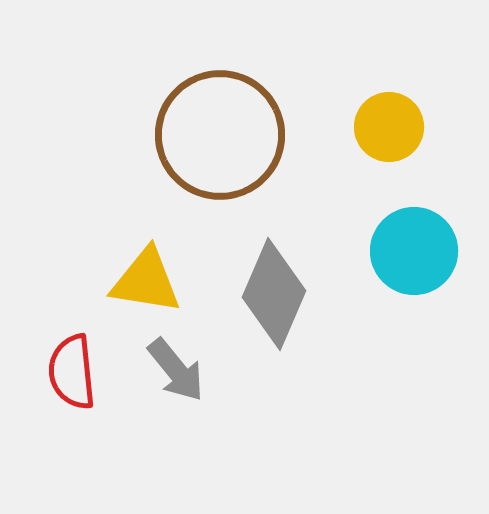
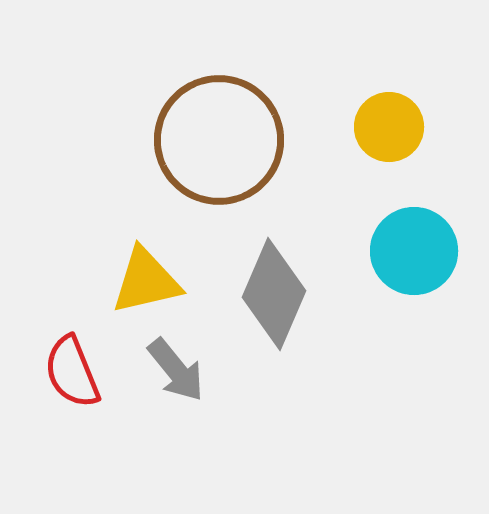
brown circle: moved 1 px left, 5 px down
yellow triangle: rotated 22 degrees counterclockwise
red semicircle: rotated 16 degrees counterclockwise
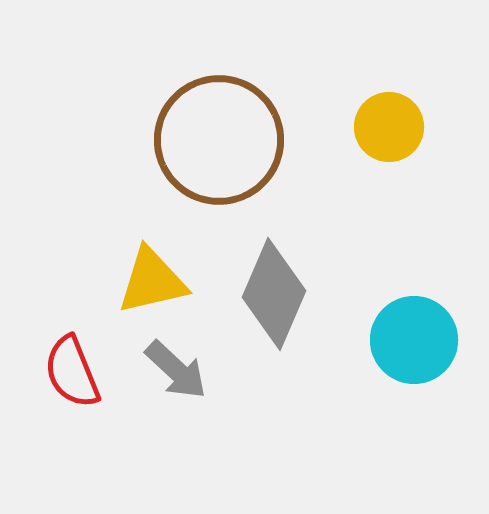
cyan circle: moved 89 px down
yellow triangle: moved 6 px right
gray arrow: rotated 8 degrees counterclockwise
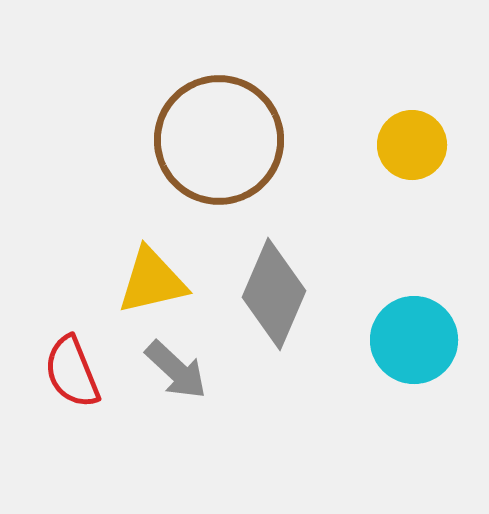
yellow circle: moved 23 px right, 18 px down
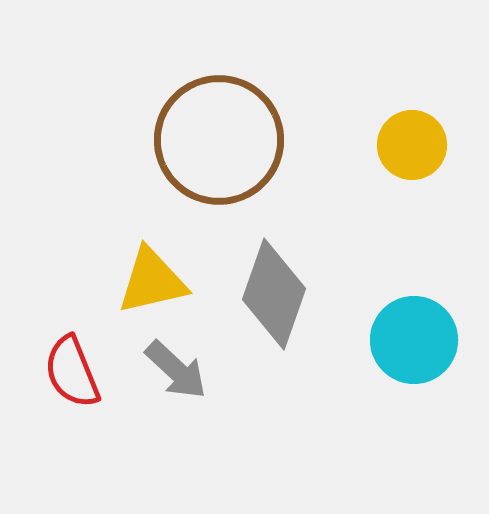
gray diamond: rotated 4 degrees counterclockwise
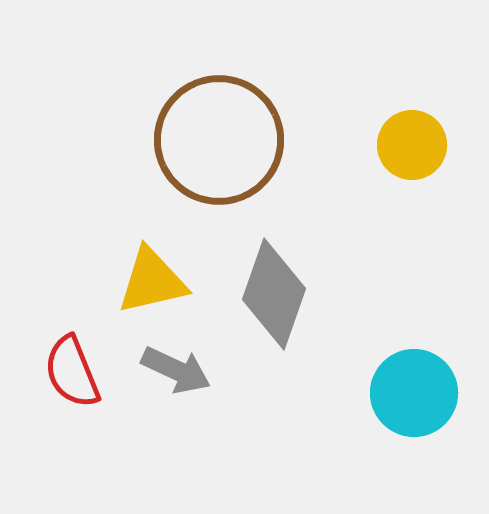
cyan circle: moved 53 px down
gray arrow: rotated 18 degrees counterclockwise
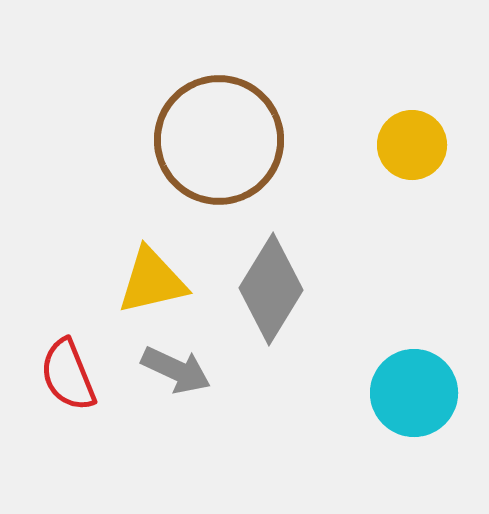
gray diamond: moved 3 px left, 5 px up; rotated 12 degrees clockwise
red semicircle: moved 4 px left, 3 px down
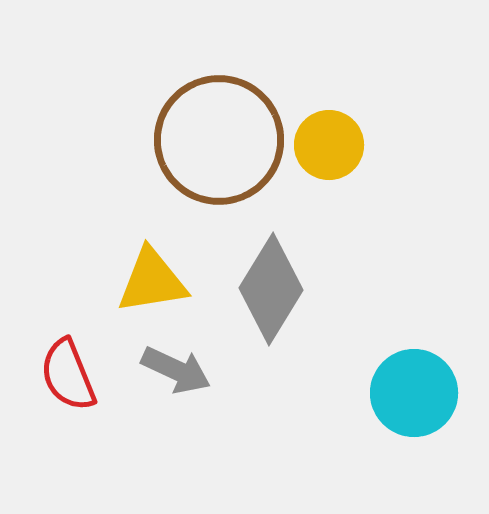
yellow circle: moved 83 px left
yellow triangle: rotated 4 degrees clockwise
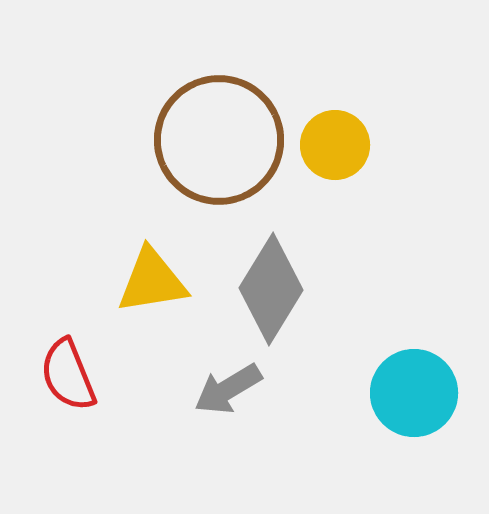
yellow circle: moved 6 px right
gray arrow: moved 52 px right, 19 px down; rotated 124 degrees clockwise
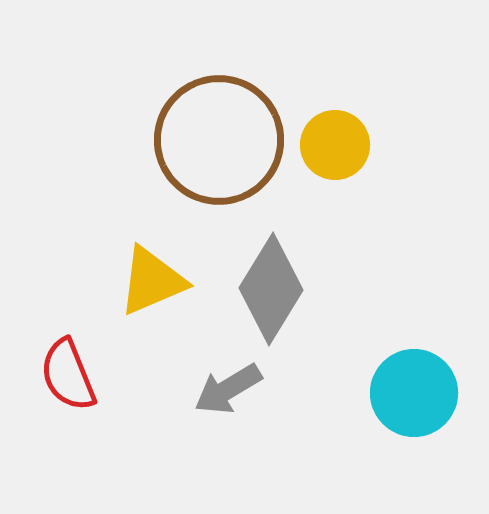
yellow triangle: rotated 14 degrees counterclockwise
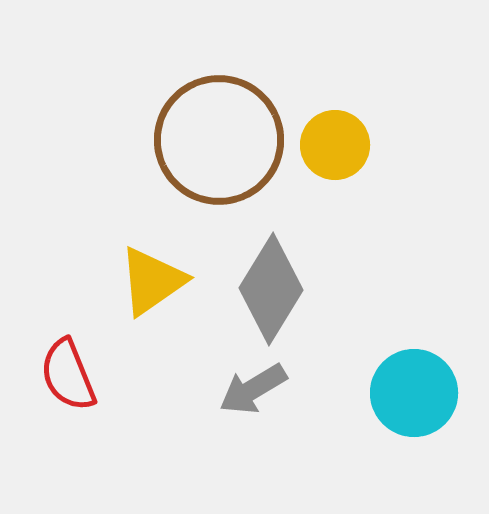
yellow triangle: rotated 12 degrees counterclockwise
gray arrow: moved 25 px right
